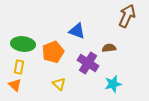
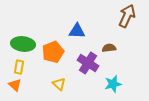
blue triangle: rotated 18 degrees counterclockwise
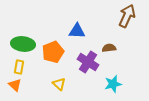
purple cross: moved 1 px up
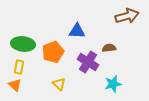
brown arrow: rotated 50 degrees clockwise
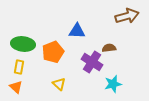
purple cross: moved 4 px right
orange triangle: moved 1 px right, 2 px down
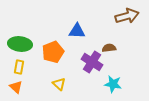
green ellipse: moved 3 px left
cyan star: rotated 24 degrees clockwise
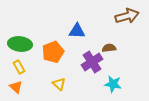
purple cross: rotated 25 degrees clockwise
yellow rectangle: rotated 40 degrees counterclockwise
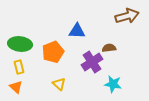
yellow rectangle: rotated 16 degrees clockwise
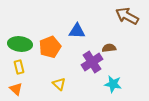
brown arrow: rotated 135 degrees counterclockwise
orange pentagon: moved 3 px left, 5 px up
orange triangle: moved 2 px down
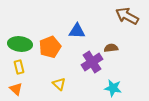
brown semicircle: moved 2 px right
cyan star: moved 4 px down
